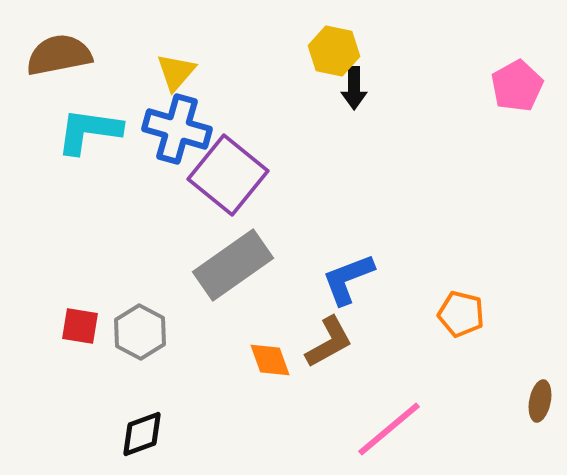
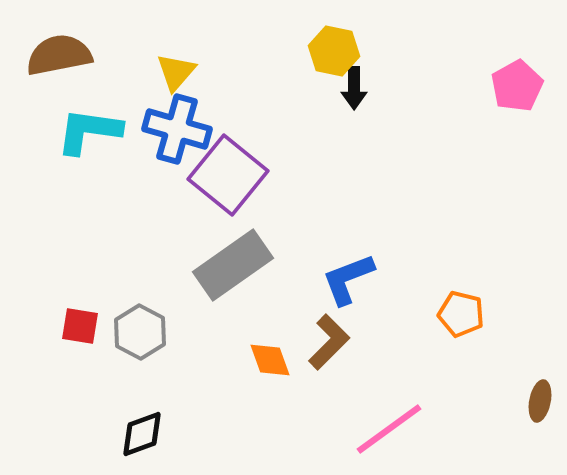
brown L-shape: rotated 16 degrees counterclockwise
pink line: rotated 4 degrees clockwise
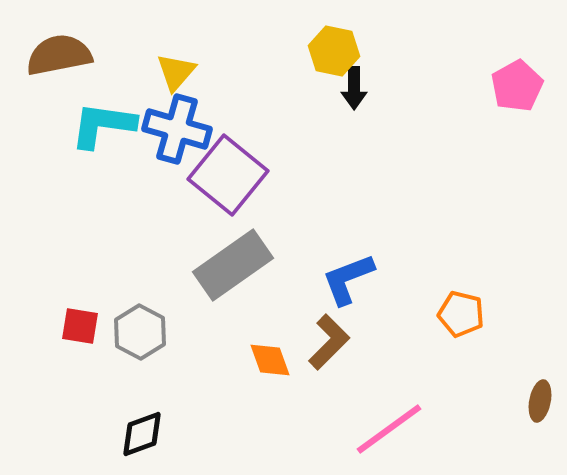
cyan L-shape: moved 14 px right, 6 px up
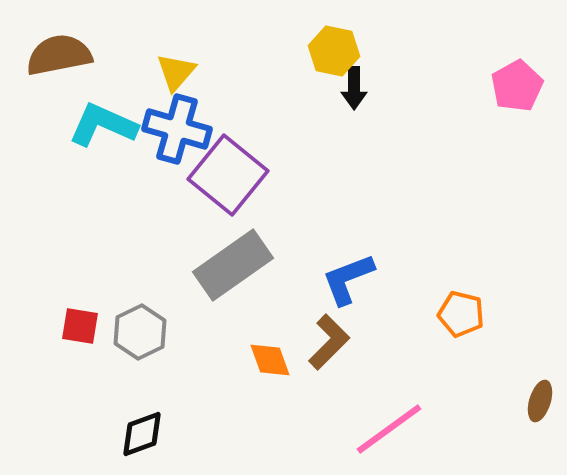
cyan L-shape: rotated 16 degrees clockwise
gray hexagon: rotated 6 degrees clockwise
brown ellipse: rotated 6 degrees clockwise
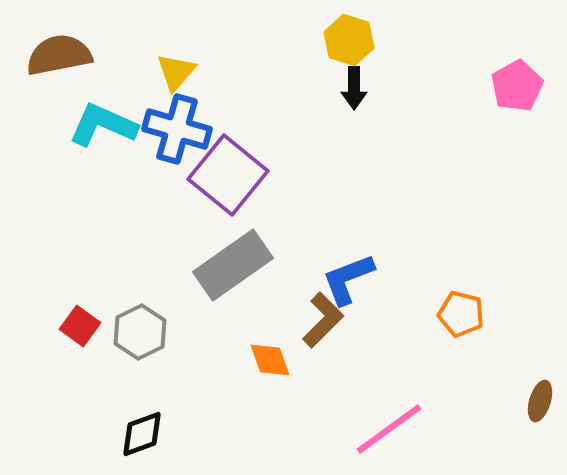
yellow hexagon: moved 15 px right, 11 px up; rotated 6 degrees clockwise
red square: rotated 27 degrees clockwise
brown L-shape: moved 6 px left, 22 px up
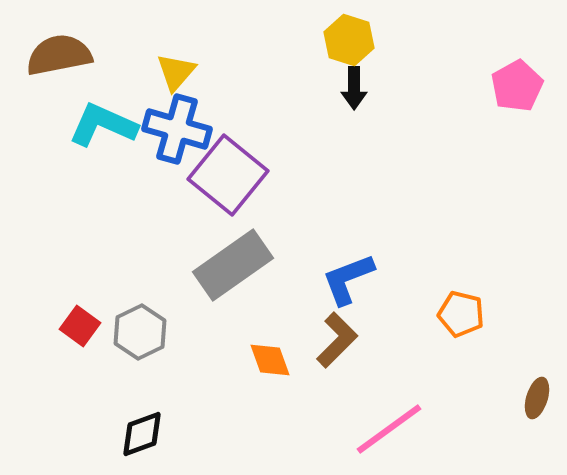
brown L-shape: moved 14 px right, 20 px down
brown ellipse: moved 3 px left, 3 px up
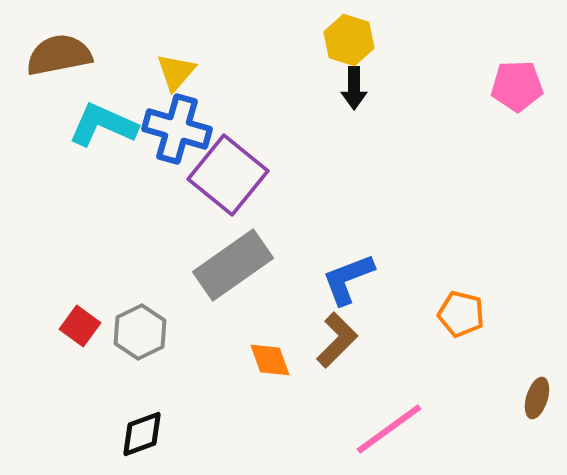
pink pentagon: rotated 27 degrees clockwise
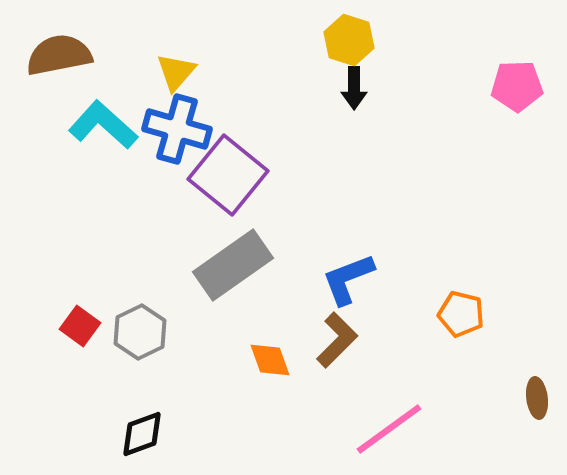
cyan L-shape: rotated 18 degrees clockwise
brown ellipse: rotated 24 degrees counterclockwise
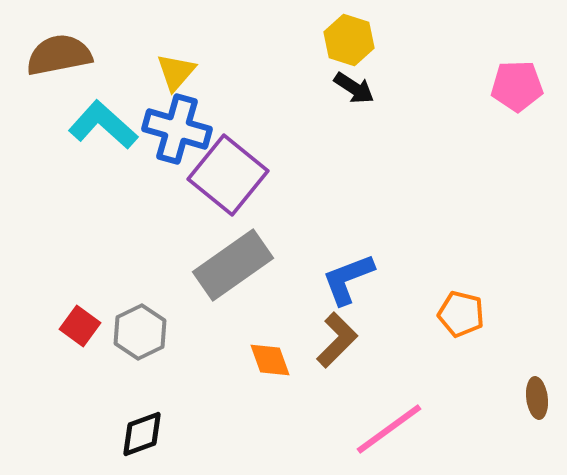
black arrow: rotated 57 degrees counterclockwise
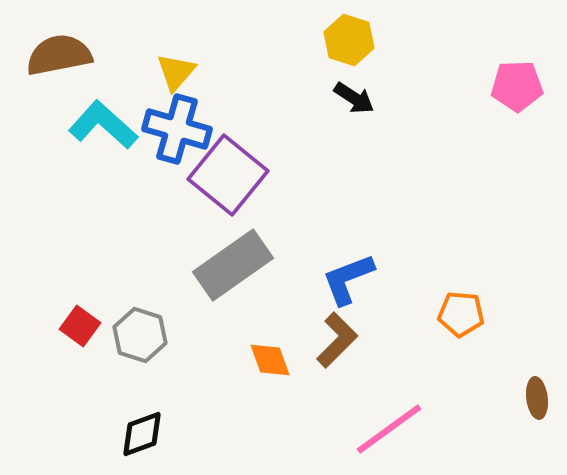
black arrow: moved 10 px down
orange pentagon: rotated 9 degrees counterclockwise
gray hexagon: moved 3 px down; rotated 16 degrees counterclockwise
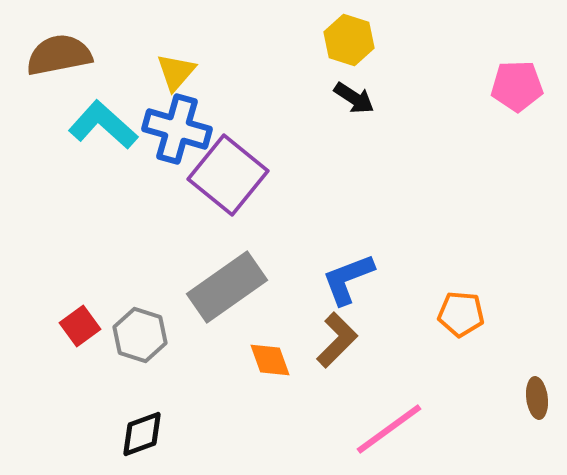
gray rectangle: moved 6 px left, 22 px down
red square: rotated 18 degrees clockwise
